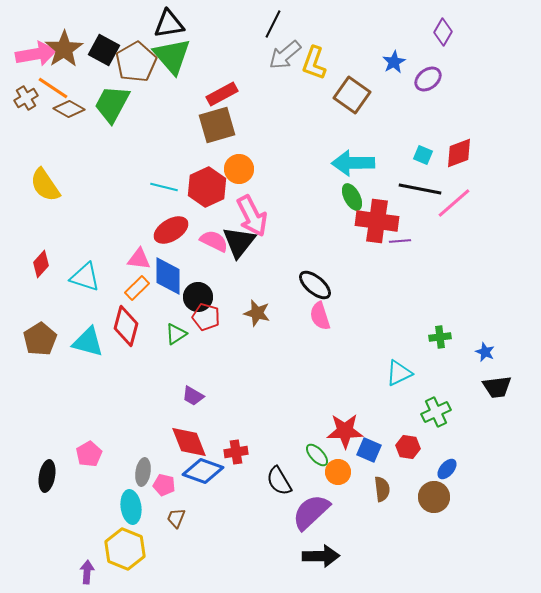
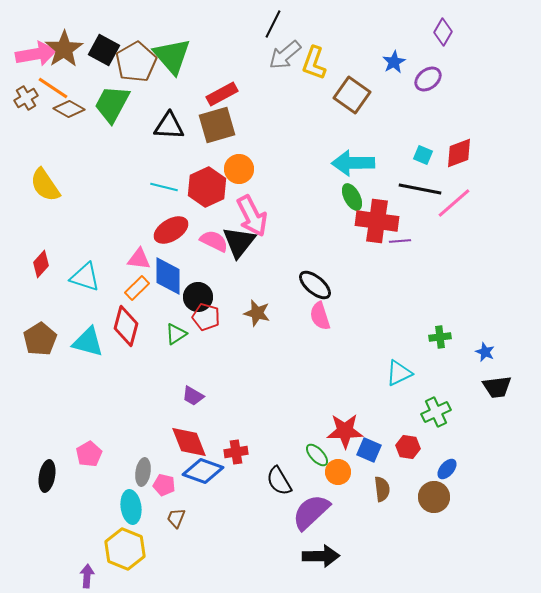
black triangle at (169, 24): moved 102 px down; rotated 12 degrees clockwise
purple arrow at (87, 572): moved 4 px down
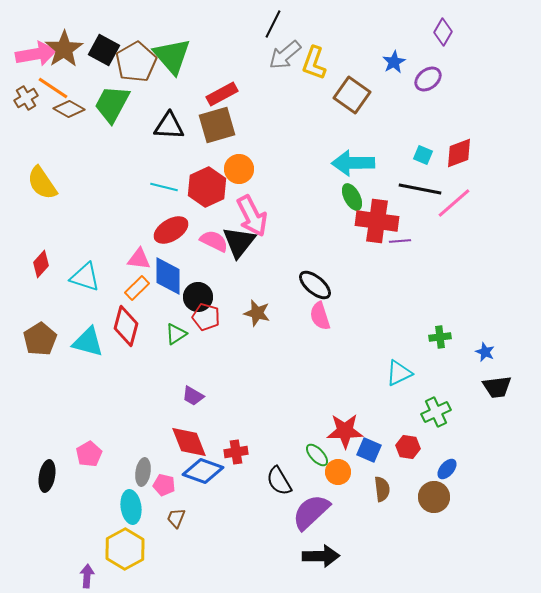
yellow semicircle at (45, 185): moved 3 px left, 2 px up
yellow hexagon at (125, 549): rotated 9 degrees clockwise
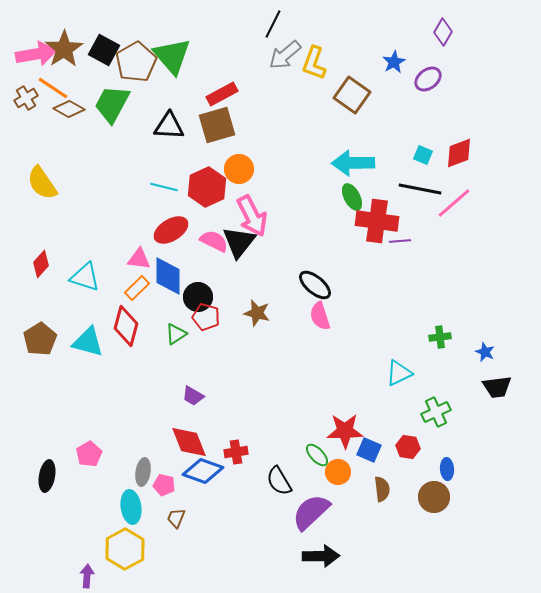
blue ellipse at (447, 469): rotated 45 degrees counterclockwise
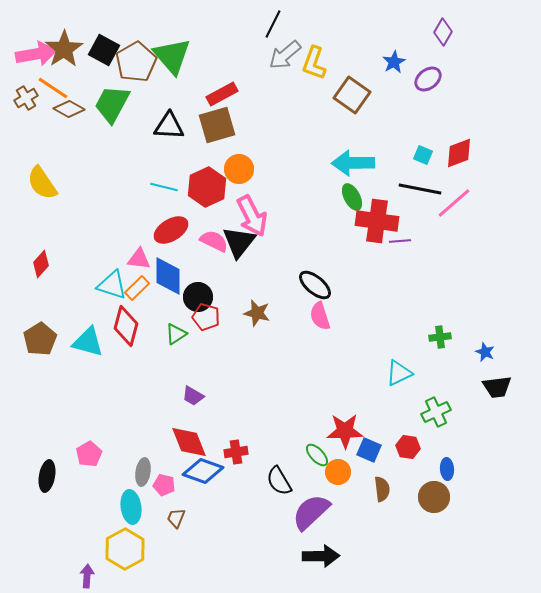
cyan triangle at (85, 277): moved 27 px right, 8 px down
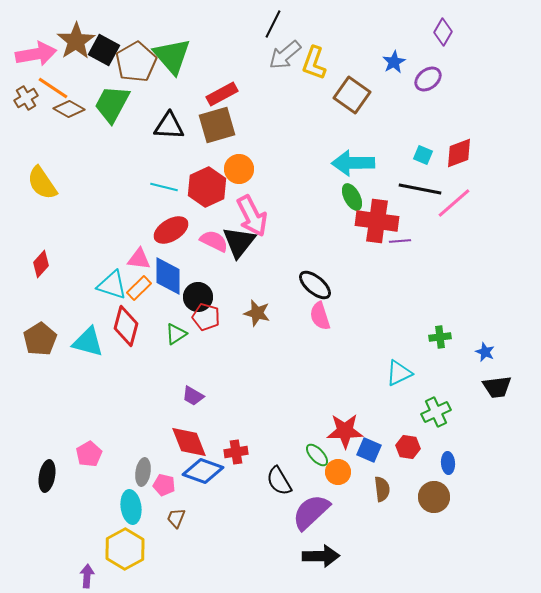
brown star at (64, 49): moved 12 px right, 8 px up
orange rectangle at (137, 288): moved 2 px right
blue ellipse at (447, 469): moved 1 px right, 6 px up
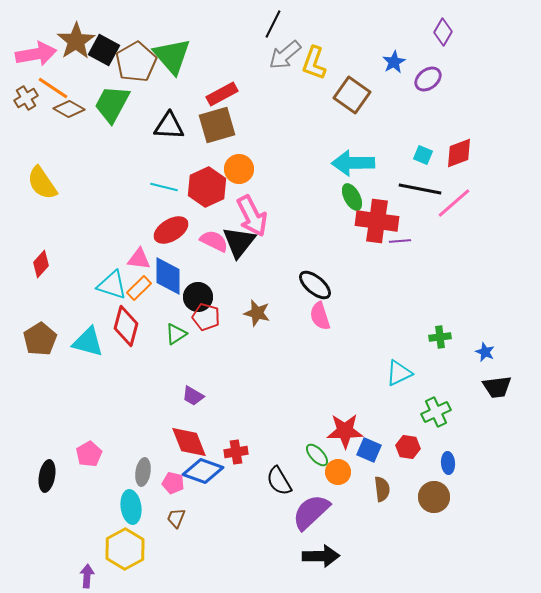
pink pentagon at (164, 485): moved 9 px right, 2 px up
